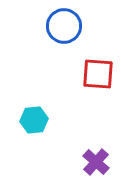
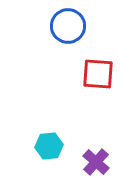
blue circle: moved 4 px right
cyan hexagon: moved 15 px right, 26 px down
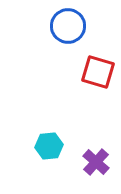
red square: moved 2 px up; rotated 12 degrees clockwise
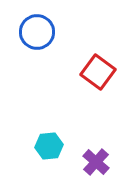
blue circle: moved 31 px left, 6 px down
red square: rotated 20 degrees clockwise
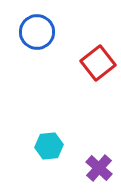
red square: moved 9 px up; rotated 16 degrees clockwise
purple cross: moved 3 px right, 6 px down
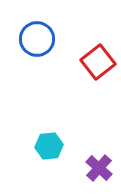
blue circle: moved 7 px down
red square: moved 1 px up
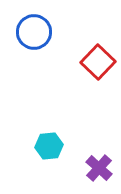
blue circle: moved 3 px left, 7 px up
red square: rotated 8 degrees counterclockwise
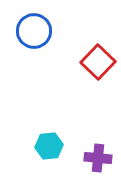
blue circle: moved 1 px up
purple cross: moved 1 px left, 10 px up; rotated 36 degrees counterclockwise
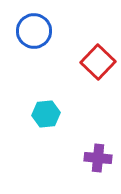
cyan hexagon: moved 3 px left, 32 px up
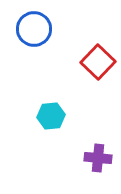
blue circle: moved 2 px up
cyan hexagon: moved 5 px right, 2 px down
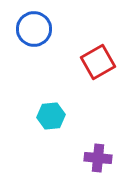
red square: rotated 16 degrees clockwise
